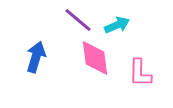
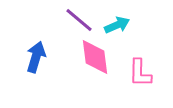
purple line: moved 1 px right
pink diamond: moved 1 px up
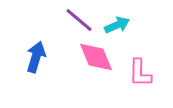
pink diamond: moved 1 px right; rotated 15 degrees counterclockwise
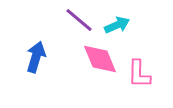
pink diamond: moved 4 px right, 2 px down
pink L-shape: moved 1 px left, 1 px down
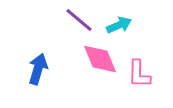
cyan arrow: moved 2 px right
blue arrow: moved 2 px right, 12 px down
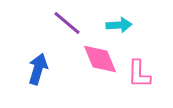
purple line: moved 12 px left, 3 px down
cyan arrow: rotated 20 degrees clockwise
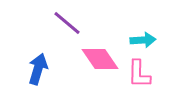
cyan arrow: moved 24 px right, 15 px down
pink diamond: rotated 12 degrees counterclockwise
